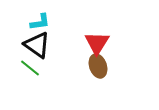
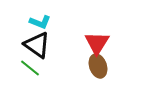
cyan L-shape: rotated 30 degrees clockwise
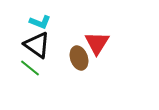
brown ellipse: moved 19 px left, 8 px up
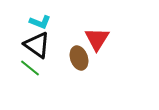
red triangle: moved 4 px up
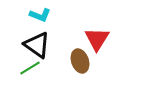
cyan L-shape: moved 7 px up
brown ellipse: moved 1 px right, 3 px down
green line: rotated 70 degrees counterclockwise
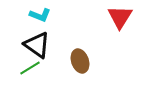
red triangle: moved 23 px right, 22 px up
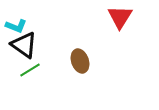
cyan L-shape: moved 24 px left, 11 px down
black triangle: moved 13 px left
green line: moved 2 px down
